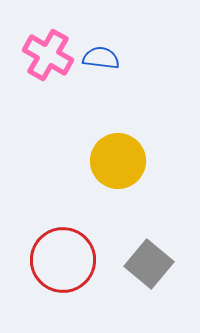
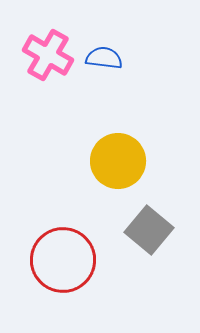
blue semicircle: moved 3 px right
gray square: moved 34 px up
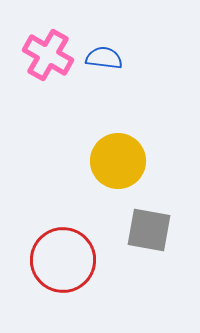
gray square: rotated 30 degrees counterclockwise
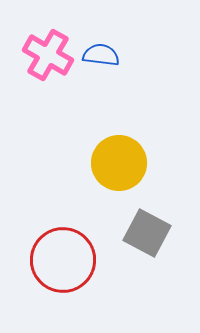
blue semicircle: moved 3 px left, 3 px up
yellow circle: moved 1 px right, 2 px down
gray square: moved 2 px left, 3 px down; rotated 18 degrees clockwise
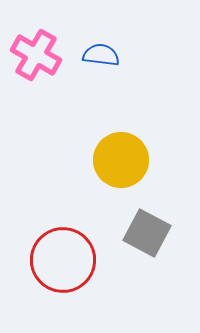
pink cross: moved 12 px left
yellow circle: moved 2 px right, 3 px up
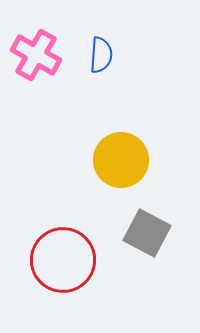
blue semicircle: rotated 87 degrees clockwise
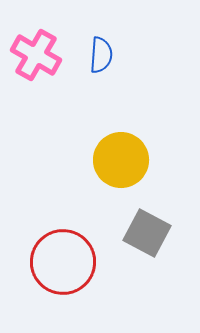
red circle: moved 2 px down
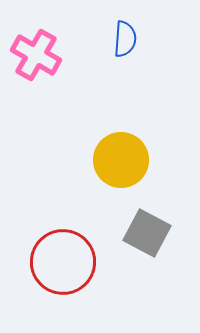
blue semicircle: moved 24 px right, 16 px up
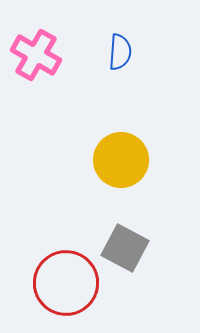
blue semicircle: moved 5 px left, 13 px down
gray square: moved 22 px left, 15 px down
red circle: moved 3 px right, 21 px down
